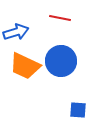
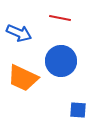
blue arrow: moved 3 px right, 1 px down; rotated 40 degrees clockwise
orange trapezoid: moved 2 px left, 12 px down
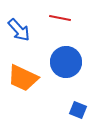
blue arrow: moved 3 px up; rotated 25 degrees clockwise
blue circle: moved 5 px right, 1 px down
blue square: rotated 18 degrees clockwise
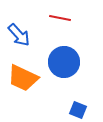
blue arrow: moved 5 px down
blue circle: moved 2 px left
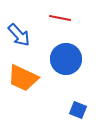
blue circle: moved 2 px right, 3 px up
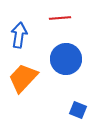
red line: rotated 15 degrees counterclockwise
blue arrow: rotated 130 degrees counterclockwise
orange trapezoid: rotated 108 degrees clockwise
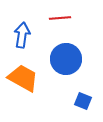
blue arrow: moved 3 px right
orange trapezoid: rotated 76 degrees clockwise
blue square: moved 5 px right, 9 px up
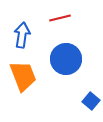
red line: rotated 10 degrees counterclockwise
orange trapezoid: moved 2 px up; rotated 40 degrees clockwise
blue square: moved 8 px right; rotated 18 degrees clockwise
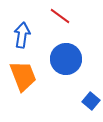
red line: moved 2 px up; rotated 50 degrees clockwise
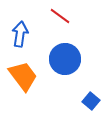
blue arrow: moved 2 px left, 1 px up
blue circle: moved 1 px left
orange trapezoid: rotated 16 degrees counterclockwise
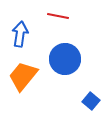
red line: moved 2 px left; rotated 25 degrees counterclockwise
orange trapezoid: rotated 104 degrees counterclockwise
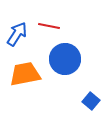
red line: moved 9 px left, 10 px down
blue arrow: moved 3 px left; rotated 25 degrees clockwise
orange trapezoid: moved 2 px right, 2 px up; rotated 40 degrees clockwise
